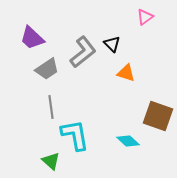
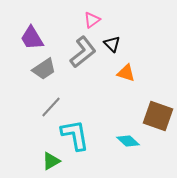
pink triangle: moved 53 px left, 3 px down
purple trapezoid: rotated 16 degrees clockwise
gray trapezoid: moved 3 px left
gray line: rotated 50 degrees clockwise
green triangle: rotated 48 degrees clockwise
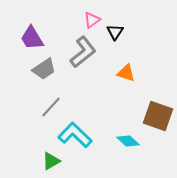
black triangle: moved 3 px right, 12 px up; rotated 18 degrees clockwise
cyan L-shape: rotated 36 degrees counterclockwise
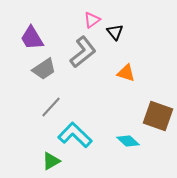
black triangle: rotated 12 degrees counterclockwise
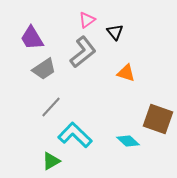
pink triangle: moved 5 px left
brown square: moved 3 px down
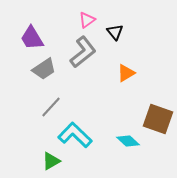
orange triangle: rotated 48 degrees counterclockwise
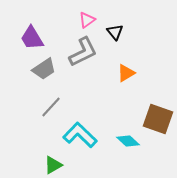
gray L-shape: rotated 12 degrees clockwise
cyan L-shape: moved 5 px right
green triangle: moved 2 px right, 4 px down
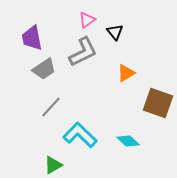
purple trapezoid: rotated 20 degrees clockwise
brown square: moved 16 px up
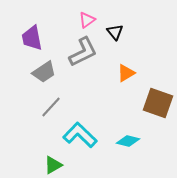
gray trapezoid: moved 3 px down
cyan diamond: rotated 30 degrees counterclockwise
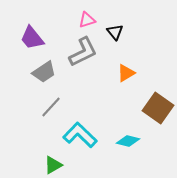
pink triangle: rotated 18 degrees clockwise
purple trapezoid: rotated 28 degrees counterclockwise
brown square: moved 5 px down; rotated 16 degrees clockwise
